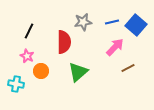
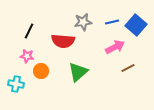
red semicircle: moved 1 px left, 1 px up; rotated 95 degrees clockwise
pink arrow: rotated 18 degrees clockwise
pink star: rotated 16 degrees counterclockwise
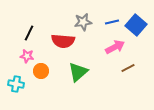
black line: moved 2 px down
